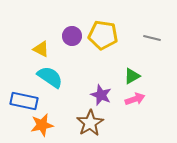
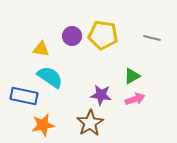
yellow triangle: rotated 18 degrees counterclockwise
purple star: rotated 15 degrees counterclockwise
blue rectangle: moved 5 px up
orange star: moved 1 px right
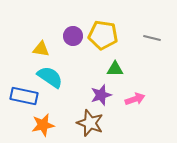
purple circle: moved 1 px right
green triangle: moved 17 px left, 7 px up; rotated 30 degrees clockwise
purple star: rotated 25 degrees counterclockwise
brown star: rotated 20 degrees counterclockwise
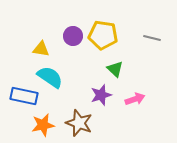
green triangle: rotated 42 degrees clockwise
brown star: moved 11 px left
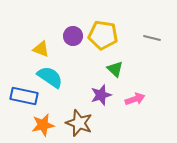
yellow triangle: rotated 12 degrees clockwise
